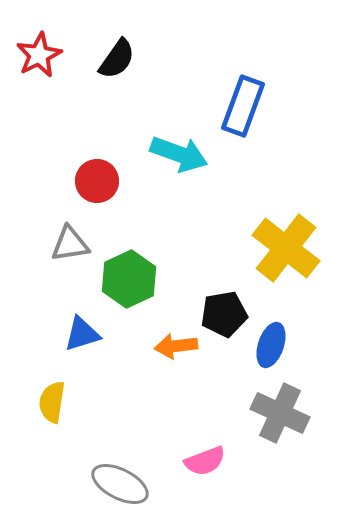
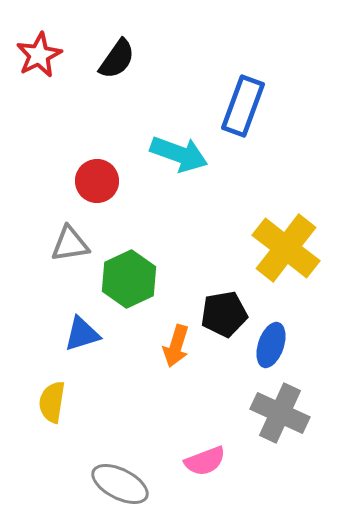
orange arrow: rotated 66 degrees counterclockwise
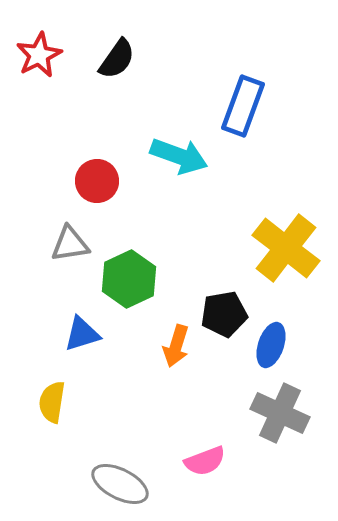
cyan arrow: moved 2 px down
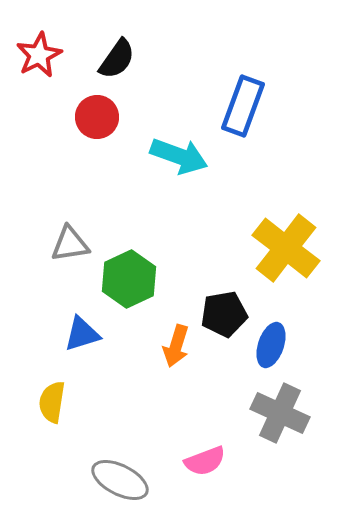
red circle: moved 64 px up
gray ellipse: moved 4 px up
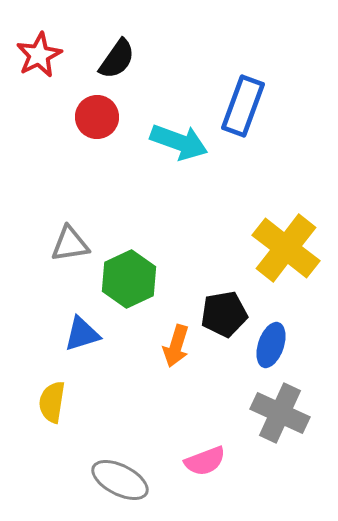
cyan arrow: moved 14 px up
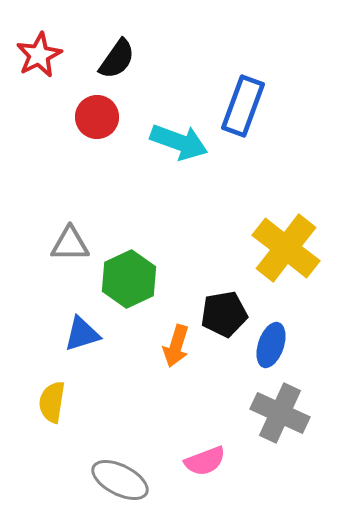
gray triangle: rotated 9 degrees clockwise
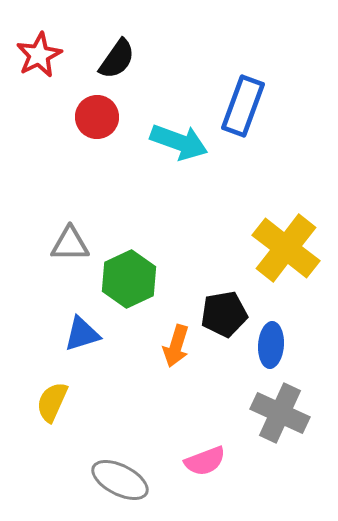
blue ellipse: rotated 15 degrees counterclockwise
yellow semicircle: rotated 15 degrees clockwise
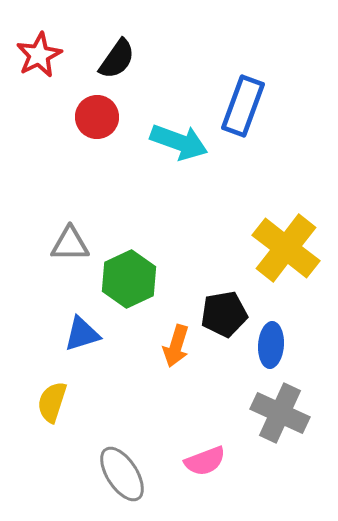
yellow semicircle: rotated 6 degrees counterclockwise
gray ellipse: moved 2 px right, 6 px up; rotated 30 degrees clockwise
